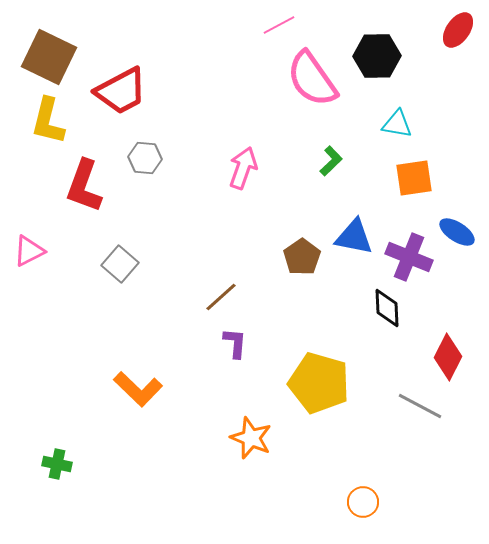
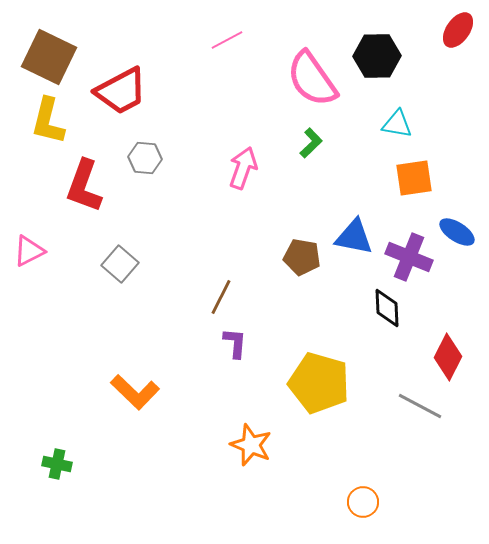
pink line: moved 52 px left, 15 px down
green L-shape: moved 20 px left, 18 px up
brown pentagon: rotated 27 degrees counterclockwise
brown line: rotated 21 degrees counterclockwise
orange L-shape: moved 3 px left, 3 px down
orange star: moved 7 px down
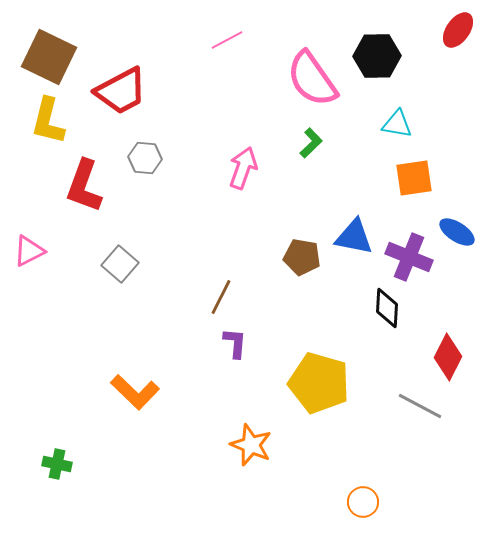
black diamond: rotated 6 degrees clockwise
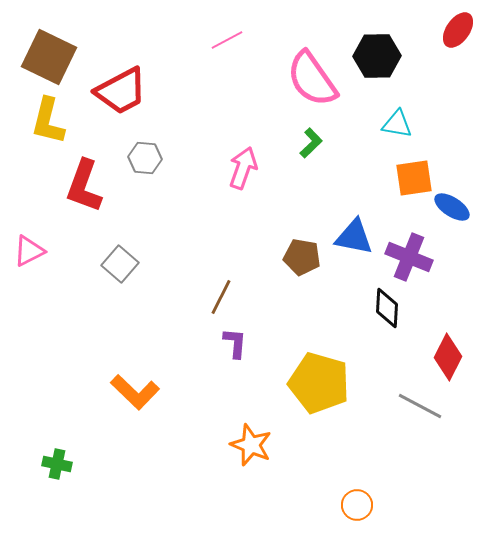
blue ellipse: moved 5 px left, 25 px up
orange circle: moved 6 px left, 3 px down
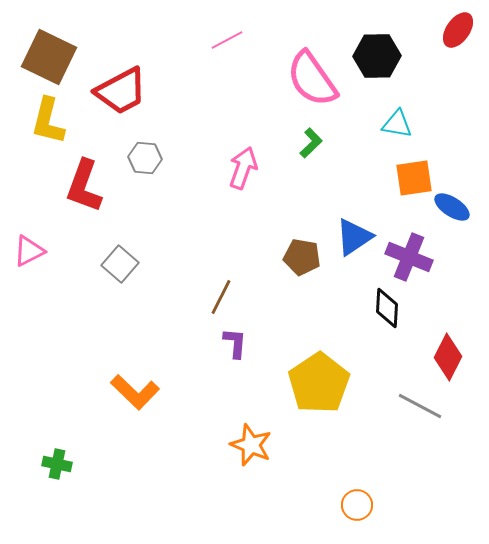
blue triangle: rotated 45 degrees counterclockwise
yellow pentagon: rotated 22 degrees clockwise
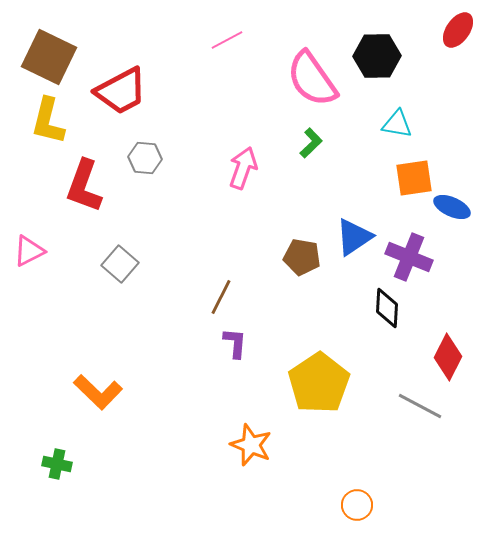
blue ellipse: rotated 9 degrees counterclockwise
orange L-shape: moved 37 px left
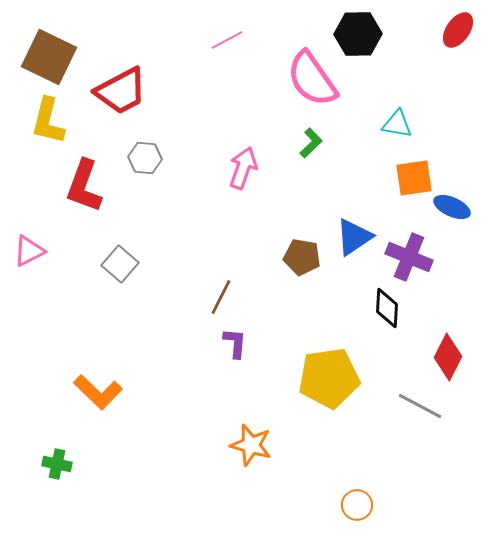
black hexagon: moved 19 px left, 22 px up
yellow pentagon: moved 10 px right, 5 px up; rotated 26 degrees clockwise
orange star: rotated 6 degrees counterclockwise
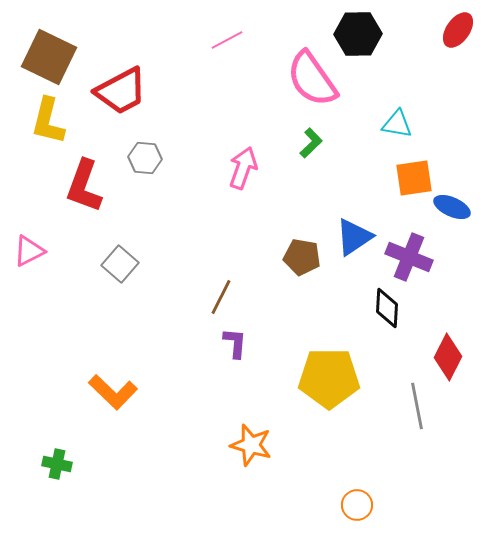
yellow pentagon: rotated 8 degrees clockwise
orange L-shape: moved 15 px right
gray line: moved 3 px left; rotated 51 degrees clockwise
